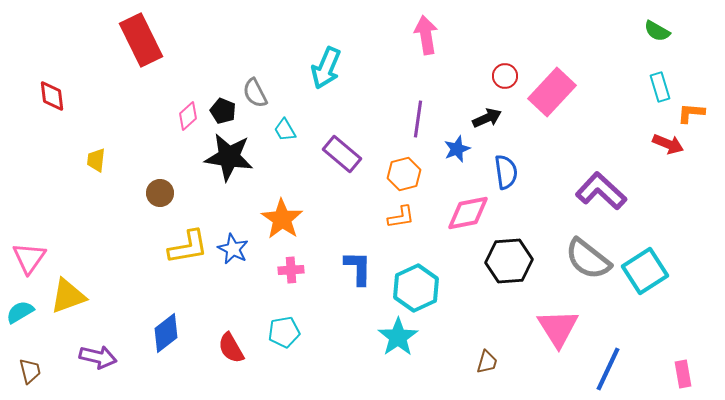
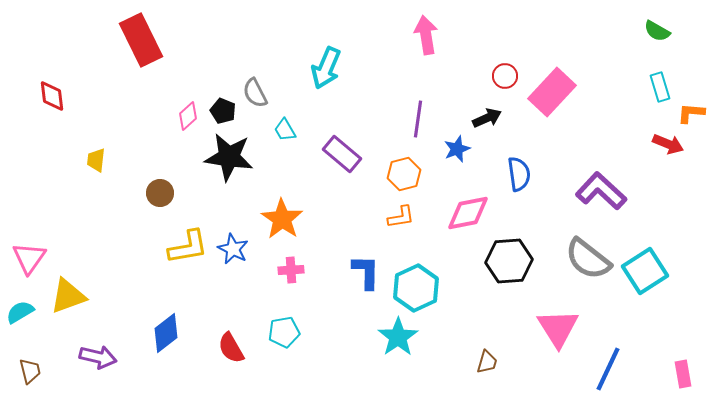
blue semicircle at (506, 172): moved 13 px right, 2 px down
blue L-shape at (358, 268): moved 8 px right, 4 px down
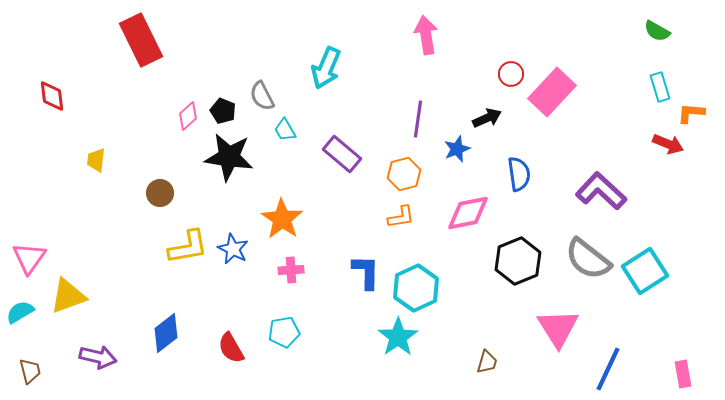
red circle at (505, 76): moved 6 px right, 2 px up
gray semicircle at (255, 93): moved 7 px right, 3 px down
black hexagon at (509, 261): moved 9 px right; rotated 18 degrees counterclockwise
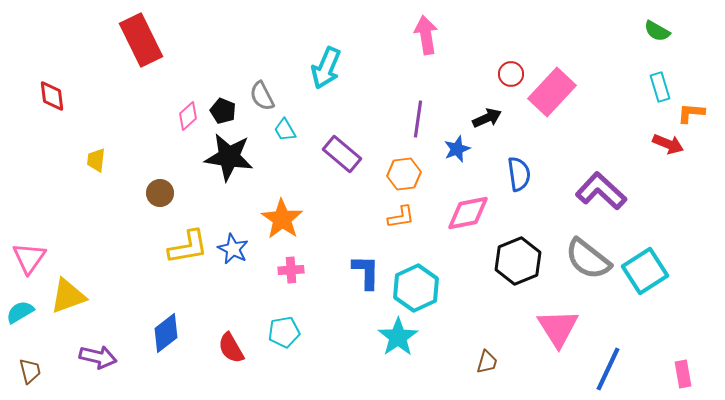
orange hexagon at (404, 174): rotated 8 degrees clockwise
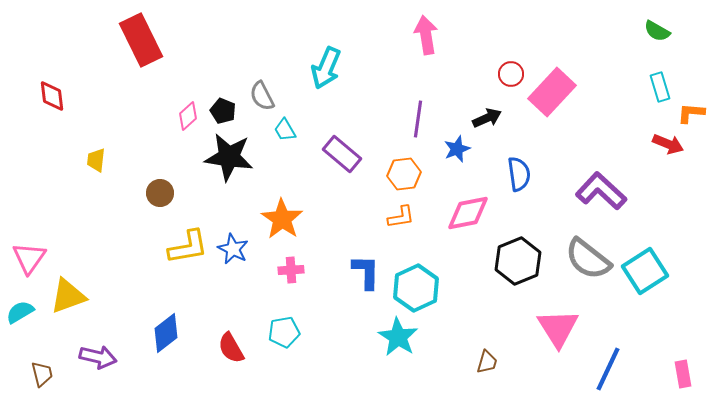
cyan star at (398, 337): rotated 6 degrees counterclockwise
brown trapezoid at (30, 371): moved 12 px right, 3 px down
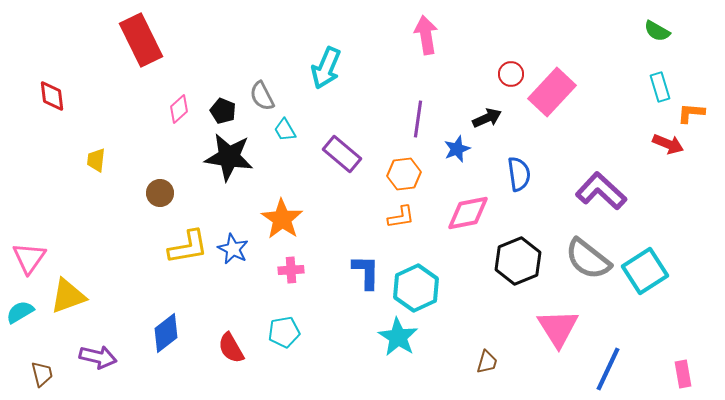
pink diamond at (188, 116): moved 9 px left, 7 px up
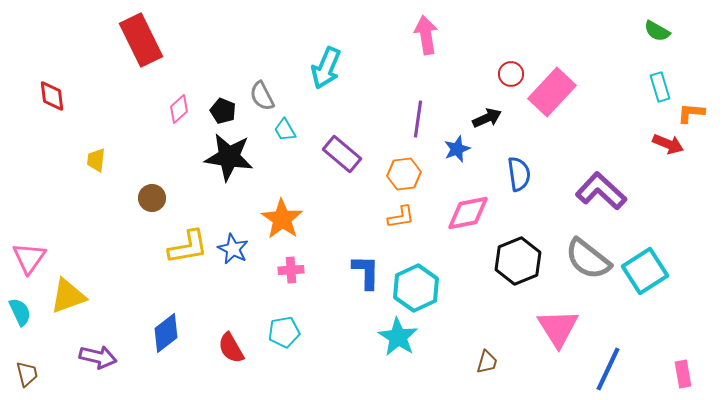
brown circle at (160, 193): moved 8 px left, 5 px down
cyan semicircle at (20, 312): rotated 96 degrees clockwise
brown trapezoid at (42, 374): moved 15 px left
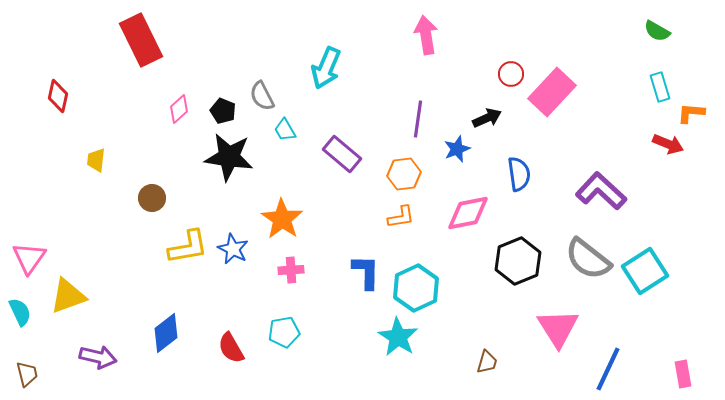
red diamond at (52, 96): moved 6 px right; rotated 20 degrees clockwise
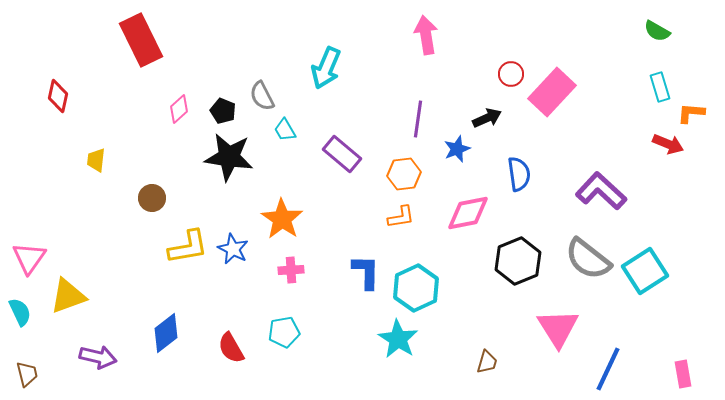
cyan star at (398, 337): moved 2 px down
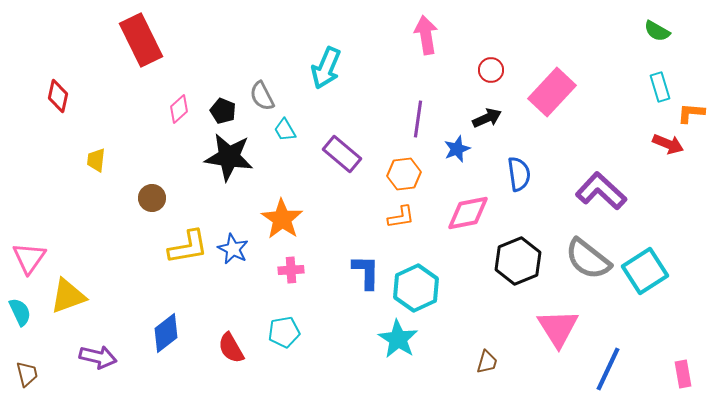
red circle at (511, 74): moved 20 px left, 4 px up
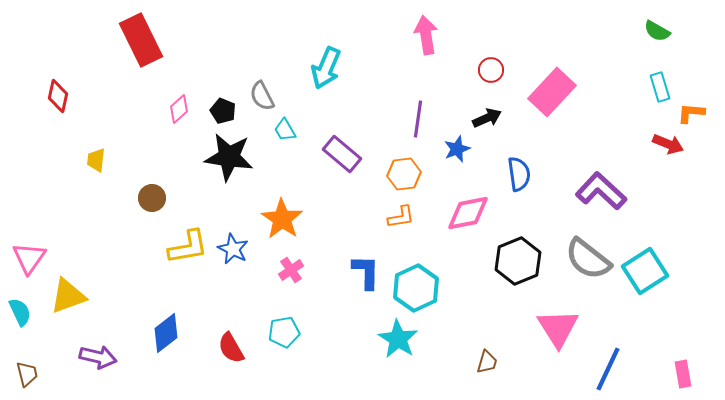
pink cross at (291, 270): rotated 30 degrees counterclockwise
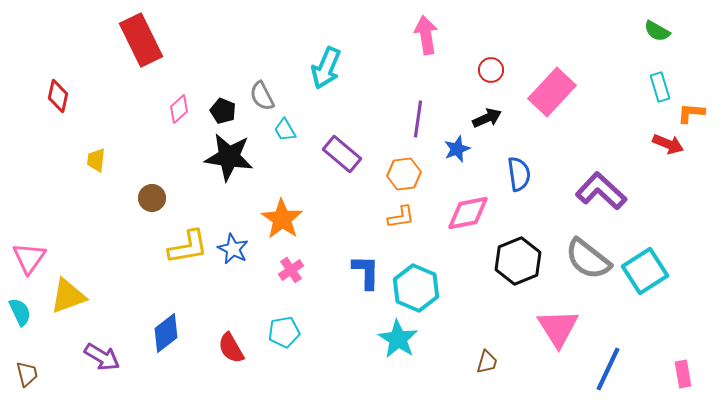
cyan hexagon at (416, 288): rotated 12 degrees counterclockwise
purple arrow at (98, 357): moved 4 px right; rotated 18 degrees clockwise
